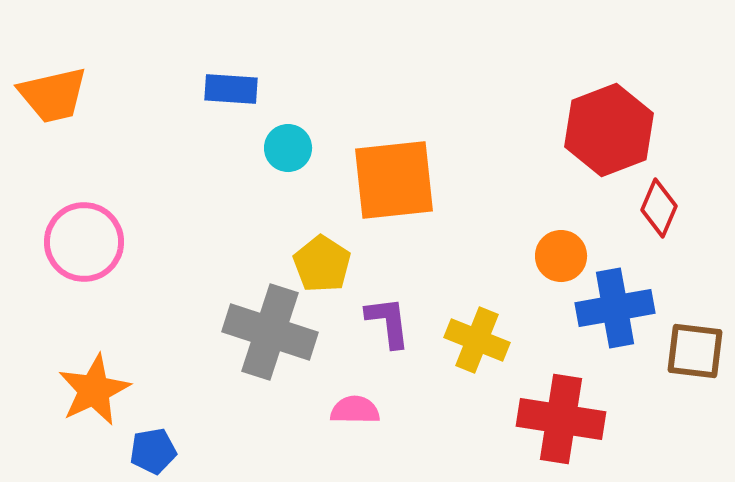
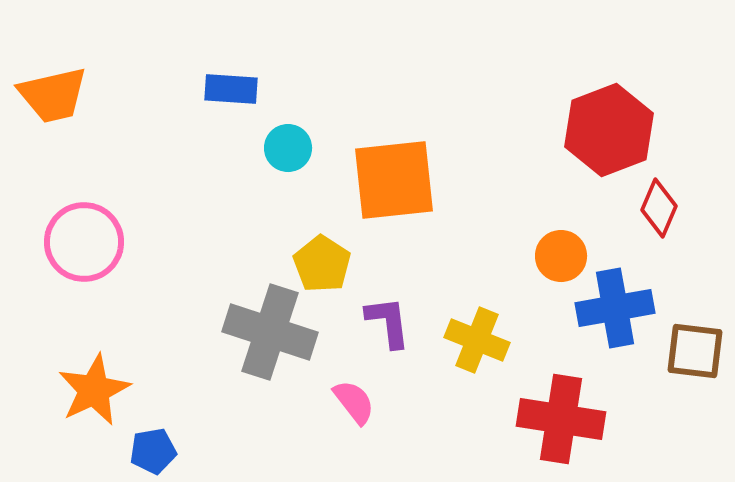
pink semicircle: moved 1 px left, 8 px up; rotated 51 degrees clockwise
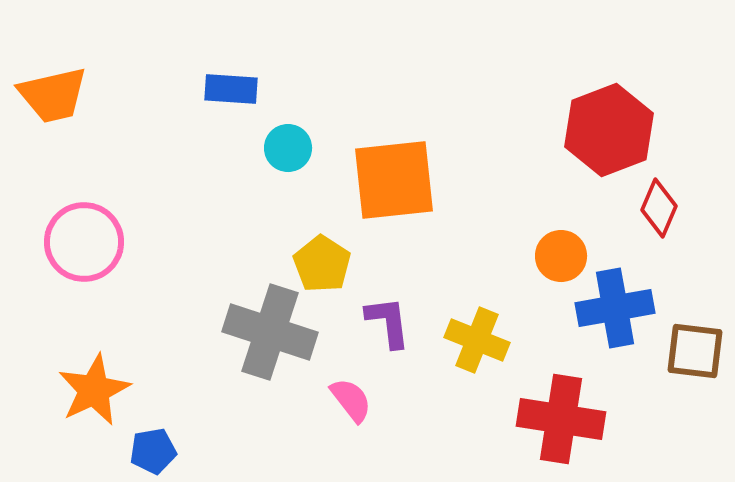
pink semicircle: moved 3 px left, 2 px up
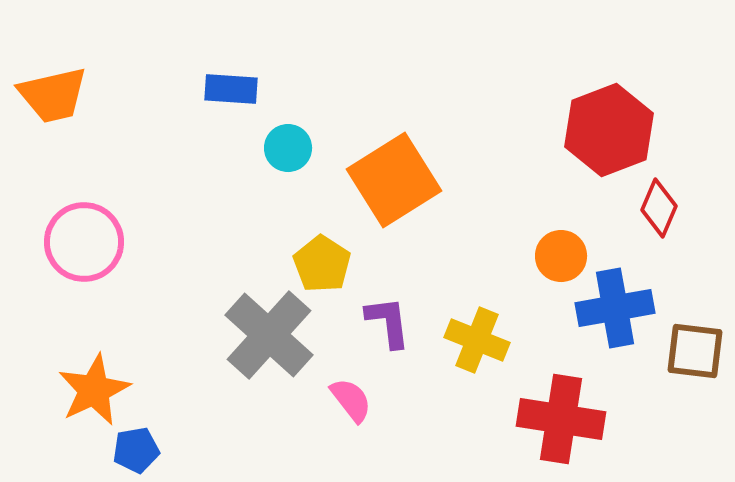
orange square: rotated 26 degrees counterclockwise
gray cross: moved 1 px left, 3 px down; rotated 24 degrees clockwise
blue pentagon: moved 17 px left, 1 px up
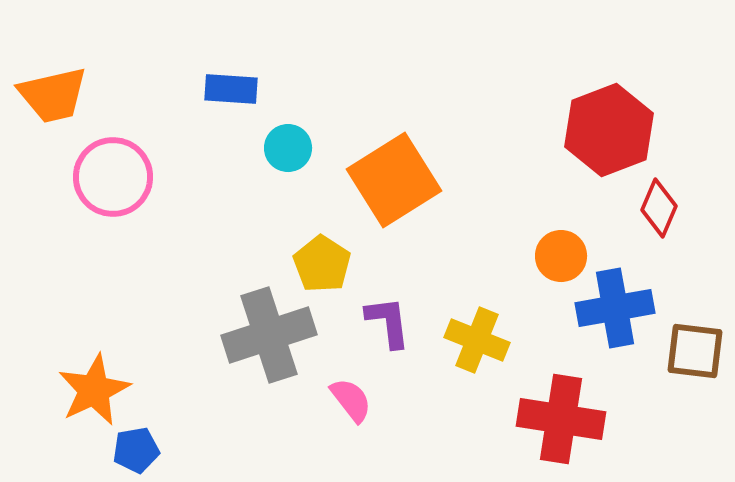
pink circle: moved 29 px right, 65 px up
gray cross: rotated 30 degrees clockwise
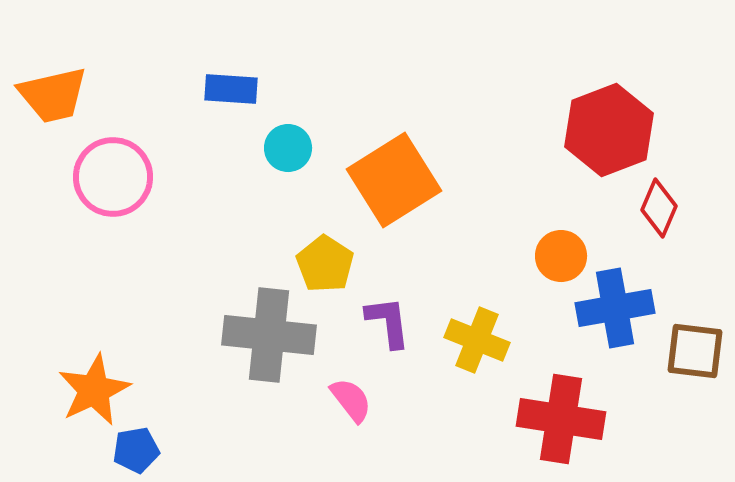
yellow pentagon: moved 3 px right
gray cross: rotated 24 degrees clockwise
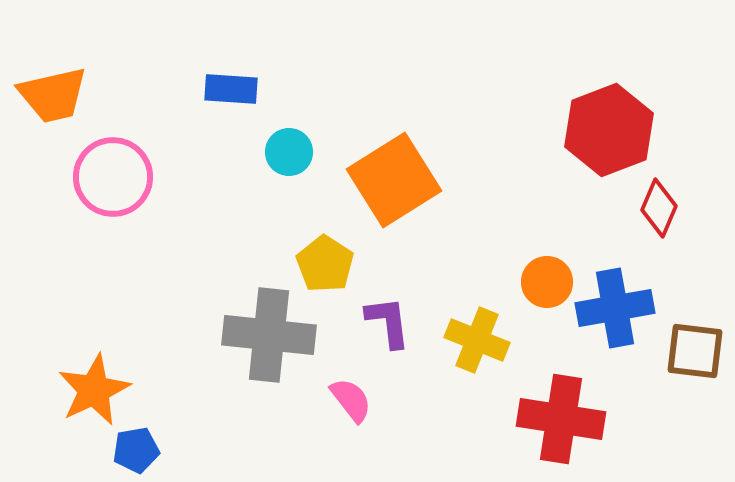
cyan circle: moved 1 px right, 4 px down
orange circle: moved 14 px left, 26 px down
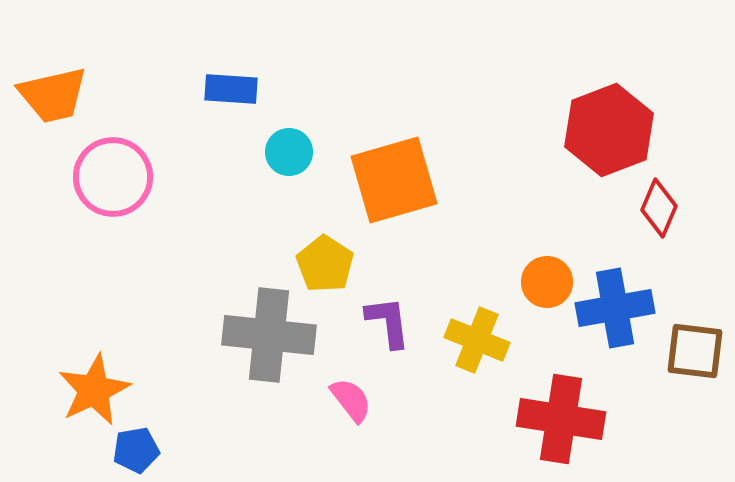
orange square: rotated 16 degrees clockwise
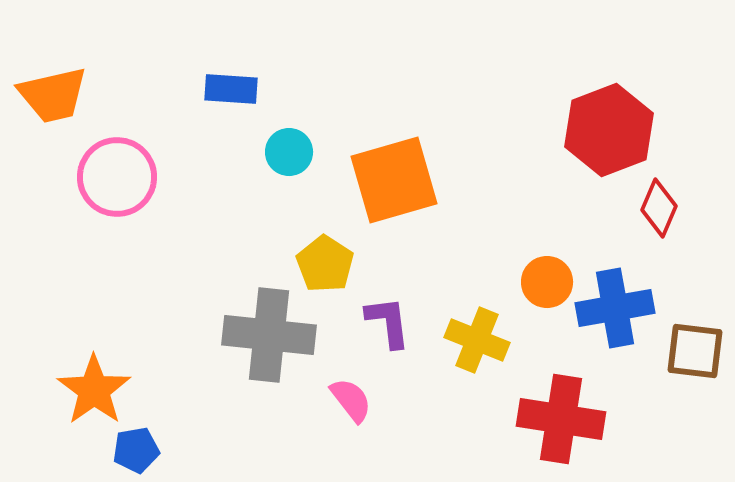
pink circle: moved 4 px right
orange star: rotated 10 degrees counterclockwise
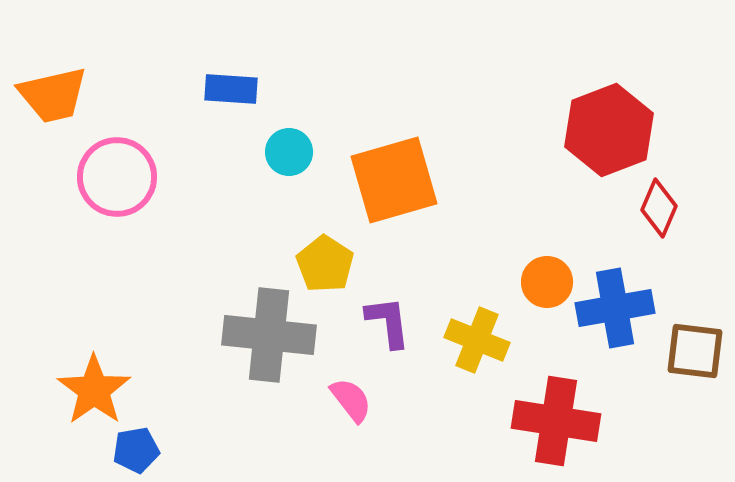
red cross: moved 5 px left, 2 px down
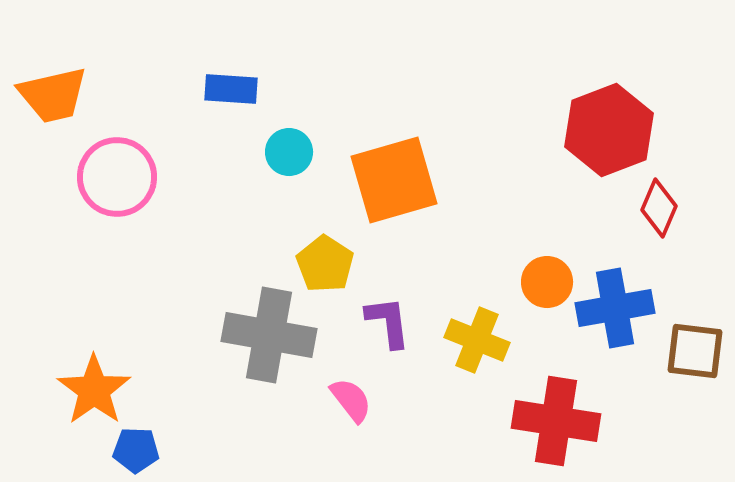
gray cross: rotated 4 degrees clockwise
blue pentagon: rotated 12 degrees clockwise
